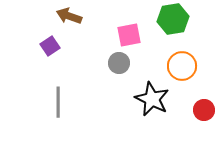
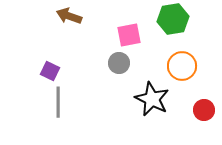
purple square: moved 25 px down; rotated 30 degrees counterclockwise
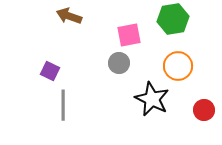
orange circle: moved 4 px left
gray line: moved 5 px right, 3 px down
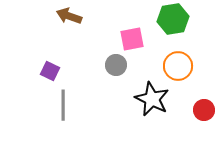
pink square: moved 3 px right, 4 px down
gray circle: moved 3 px left, 2 px down
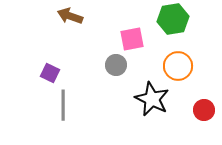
brown arrow: moved 1 px right
purple square: moved 2 px down
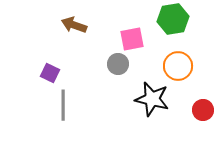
brown arrow: moved 4 px right, 9 px down
gray circle: moved 2 px right, 1 px up
black star: rotated 12 degrees counterclockwise
red circle: moved 1 px left
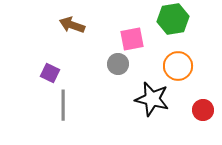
brown arrow: moved 2 px left
